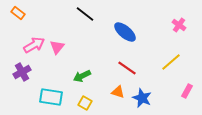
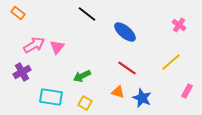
black line: moved 2 px right
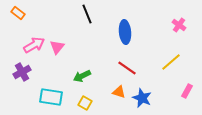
black line: rotated 30 degrees clockwise
blue ellipse: rotated 45 degrees clockwise
orange triangle: moved 1 px right
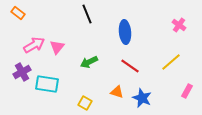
red line: moved 3 px right, 2 px up
green arrow: moved 7 px right, 14 px up
orange triangle: moved 2 px left
cyan rectangle: moved 4 px left, 13 px up
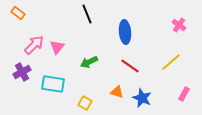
pink arrow: rotated 15 degrees counterclockwise
cyan rectangle: moved 6 px right
pink rectangle: moved 3 px left, 3 px down
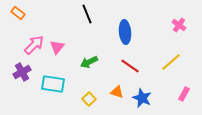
yellow square: moved 4 px right, 4 px up; rotated 16 degrees clockwise
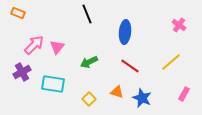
orange rectangle: rotated 16 degrees counterclockwise
blue ellipse: rotated 10 degrees clockwise
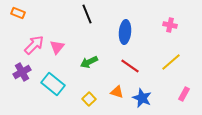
pink cross: moved 9 px left; rotated 24 degrees counterclockwise
cyan rectangle: rotated 30 degrees clockwise
